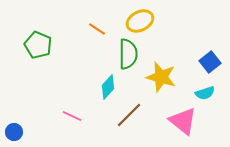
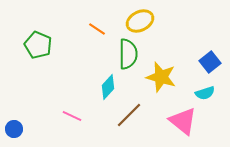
blue circle: moved 3 px up
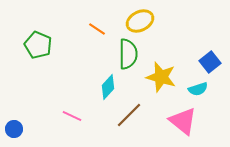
cyan semicircle: moved 7 px left, 4 px up
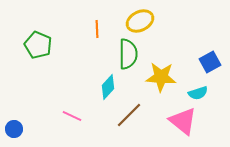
orange line: rotated 54 degrees clockwise
blue square: rotated 10 degrees clockwise
yellow star: rotated 12 degrees counterclockwise
cyan semicircle: moved 4 px down
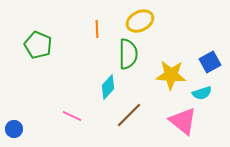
yellow star: moved 10 px right, 2 px up
cyan semicircle: moved 4 px right
